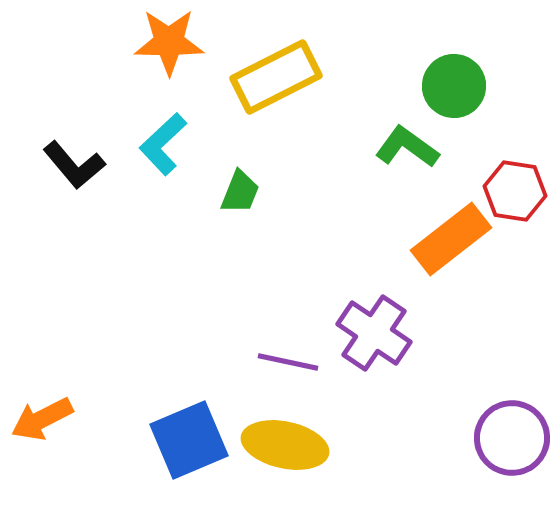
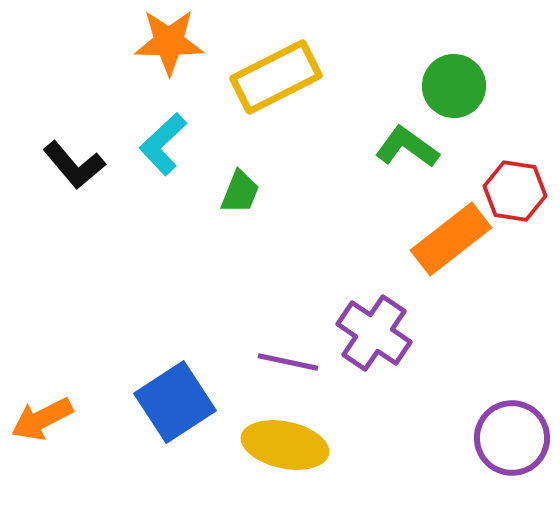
blue square: moved 14 px left, 38 px up; rotated 10 degrees counterclockwise
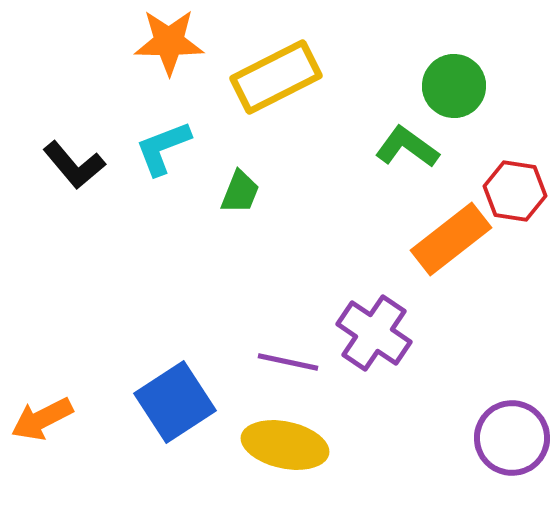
cyan L-shape: moved 4 px down; rotated 22 degrees clockwise
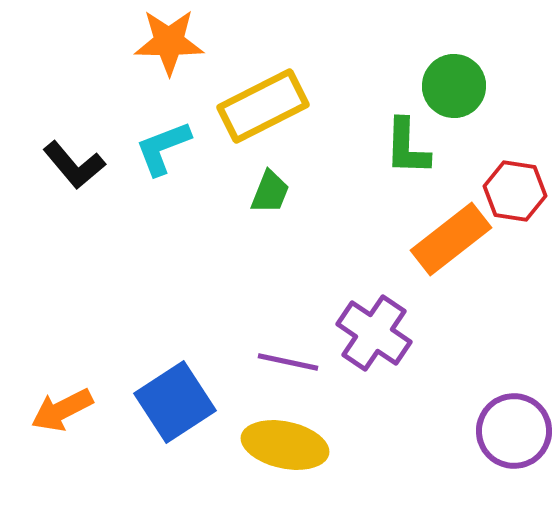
yellow rectangle: moved 13 px left, 29 px down
green L-shape: rotated 124 degrees counterclockwise
green trapezoid: moved 30 px right
orange arrow: moved 20 px right, 9 px up
purple circle: moved 2 px right, 7 px up
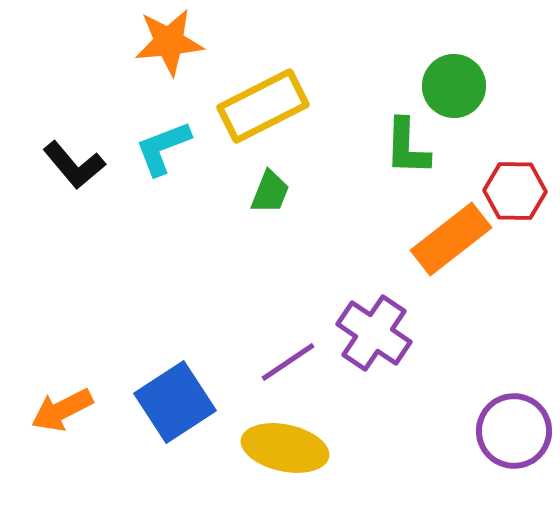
orange star: rotated 6 degrees counterclockwise
red hexagon: rotated 8 degrees counterclockwise
purple line: rotated 46 degrees counterclockwise
yellow ellipse: moved 3 px down
